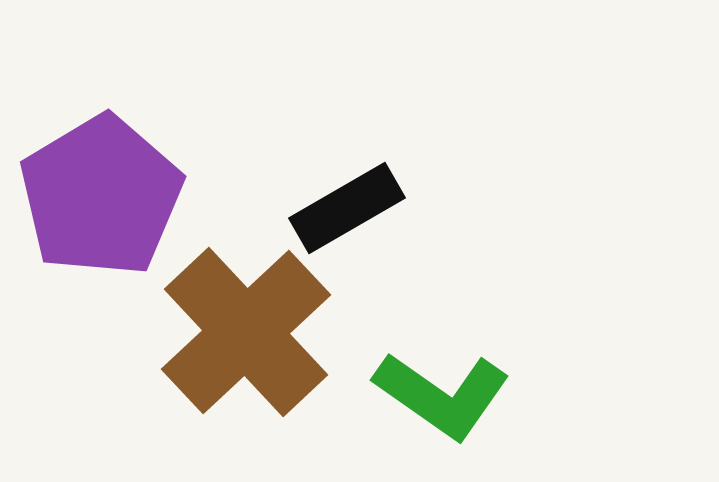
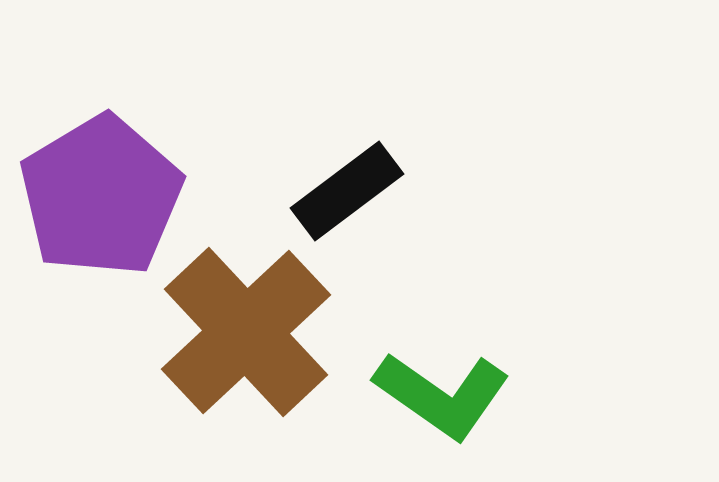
black rectangle: moved 17 px up; rotated 7 degrees counterclockwise
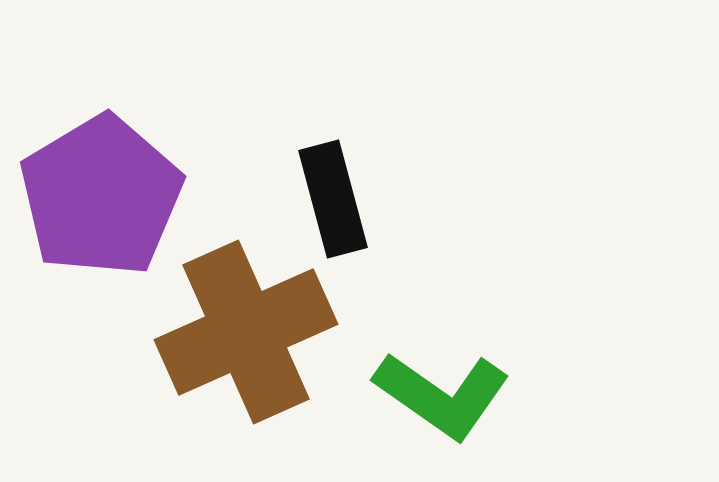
black rectangle: moved 14 px left, 8 px down; rotated 68 degrees counterclockwise
brown cross: rotated 19 degrees clockwise
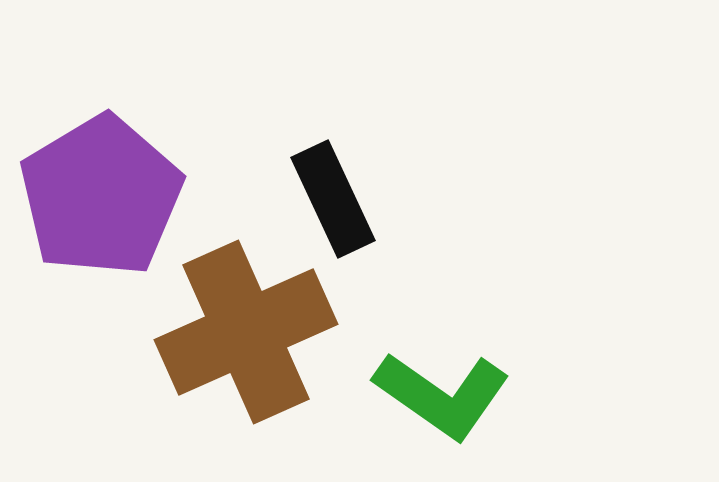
black rectangle: rotated 10 degrees counterclockwise
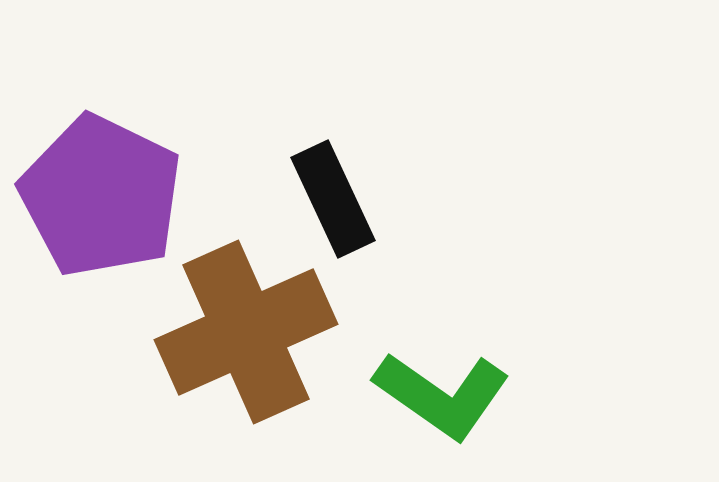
purple pentagon: rotated 15 degrees counterclockwise
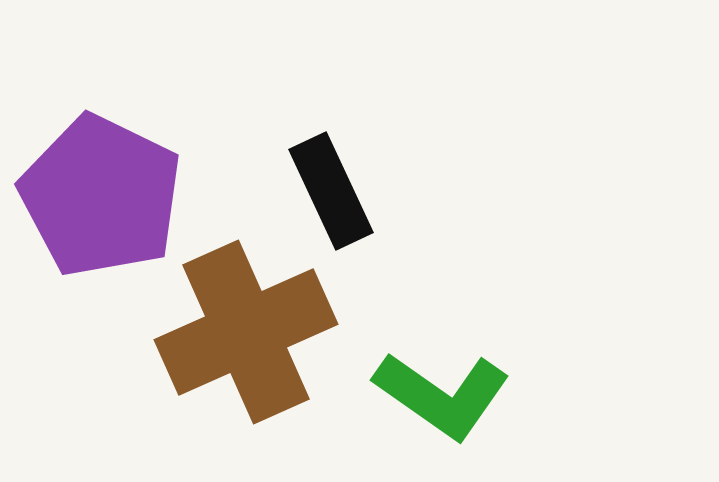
black rectangle: moved 2 px left, 8 px up
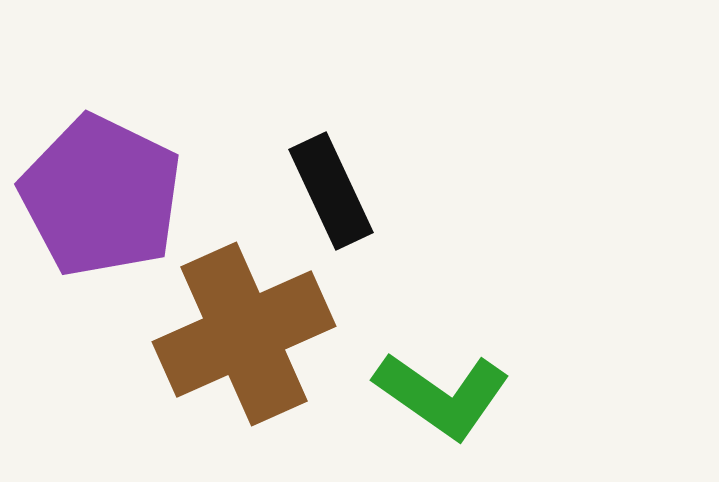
brown cross: moved 2 px left, 2 px down
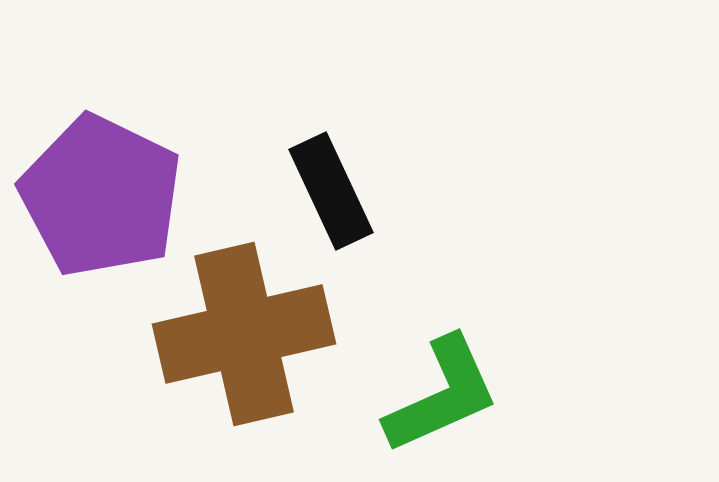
brown cross: rotated 11 degrees clockwise
green L-shape: rotated 59 degrees counterclockwise
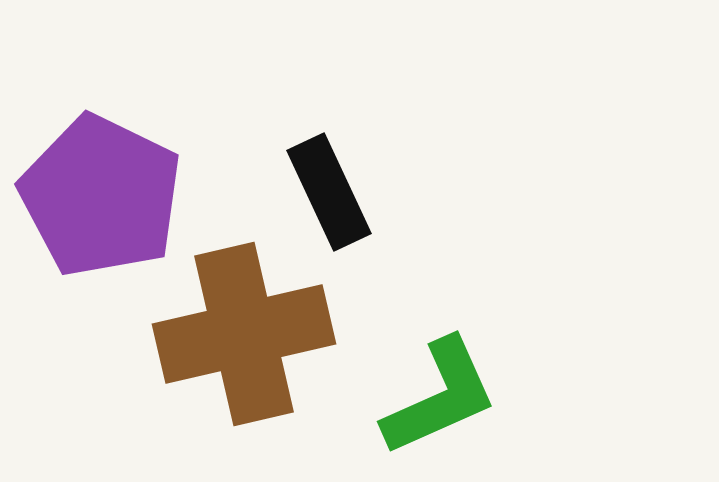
black rectangle: moved 2 px left, 1 px down
green L-shape: moved 2 px left, 2 px down
